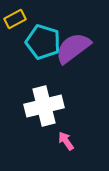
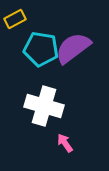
cyan pentagon: moved 2 px left, 7 px down; rotated 8 degrees counterclockwise
white cross: rotated 30 degrees clockwise
pink arrow: moved 1 px left, 2 px down
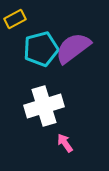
cyan pentagon: rotated 24 degrees counterclockwise
white cross: rotated 33 degrees counterclockwise
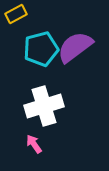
yellow rectangle: moved 1 px right, 5 px up
purple semicircle: moved 2 px right, 1 px up
pink arrow: moved 31 px left, 1 px down
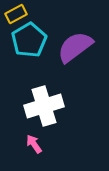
cyan pentagon: moved 12 px left, 9 px up; rotated 16 degrees counterclockwise
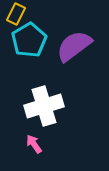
yellow rectangle: rotated 35 degrees counterclockwise
purple semicircle: moved 1 px left, 1 px up
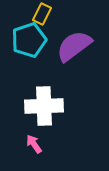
yellow rectangle: moved 26 px right
cyan pentagon: rotated 12 degrees clockwise
white cross: rotated 15 degrees clockwise
